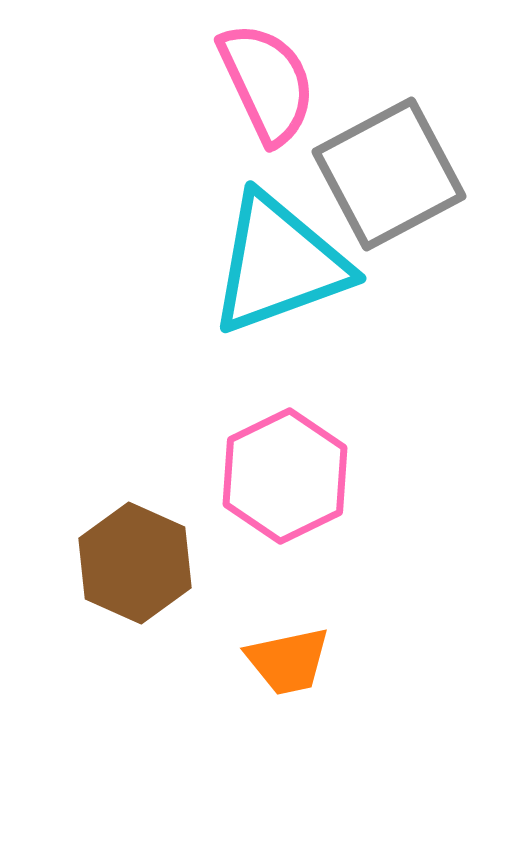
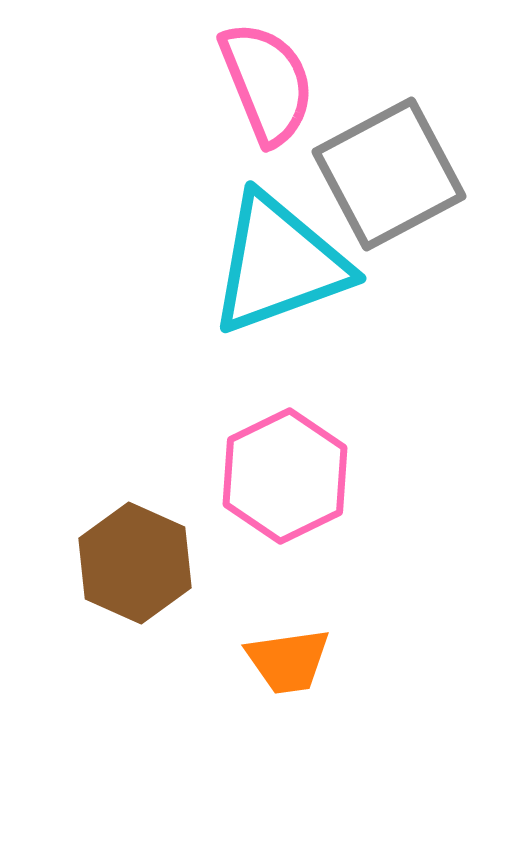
pink semicircle: rotated 3 degrees clockwise
orange trapezoid: rotated 4 degrees clockwise
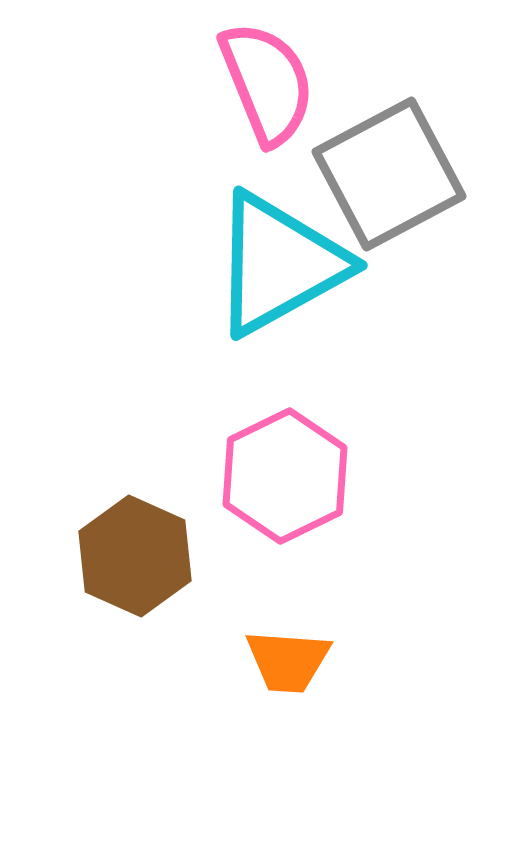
cyan triangle: rotated 9 degrees counterclockwise
brown hexagon: moved 7 px up
orange trapezoid: rotated 12 degrees clockwise
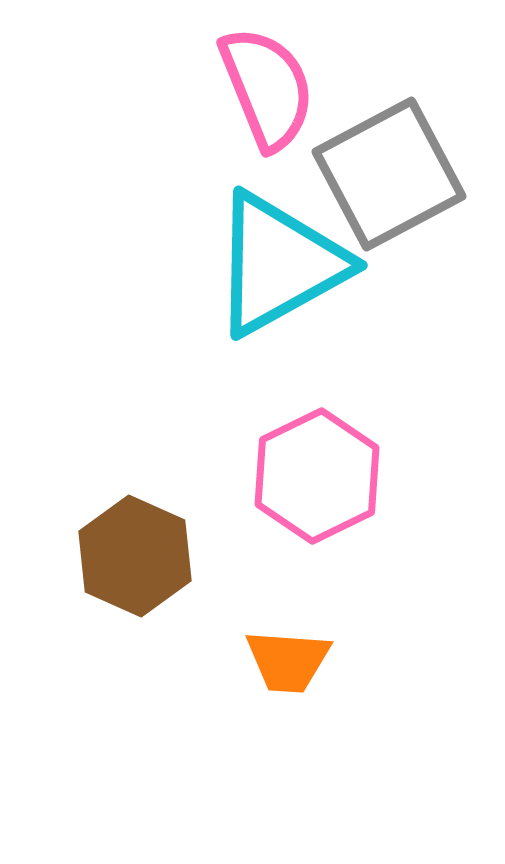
pink semicircle: moved 5 px down
pink hexagon: moved 32 px right
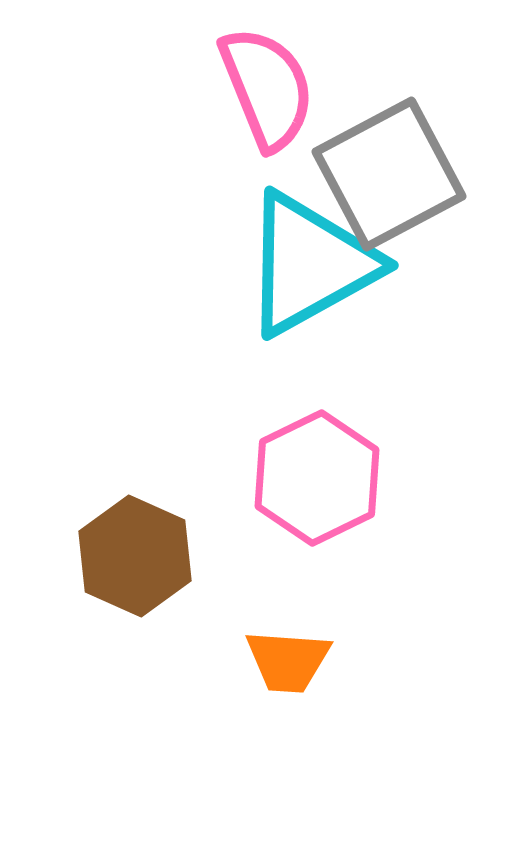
cyan triangle: moved 31 px right
pink hexagon: moved 2 px down
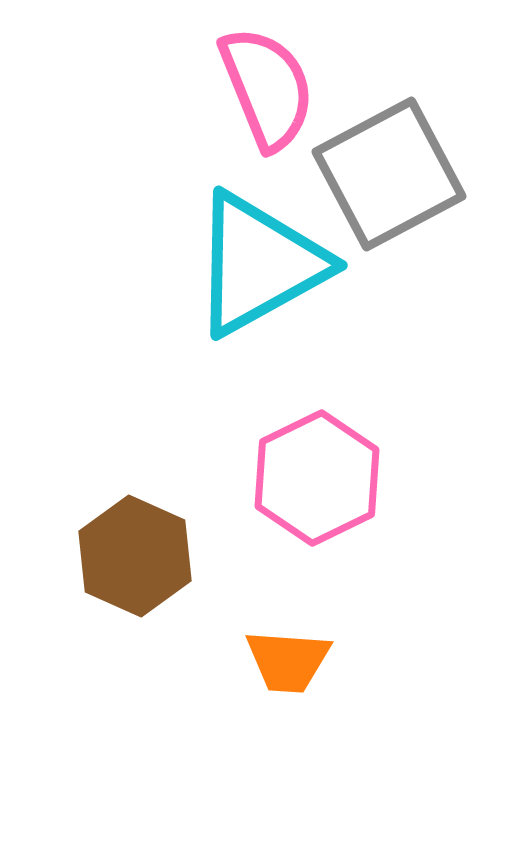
cyan triangle: moved 51 px left
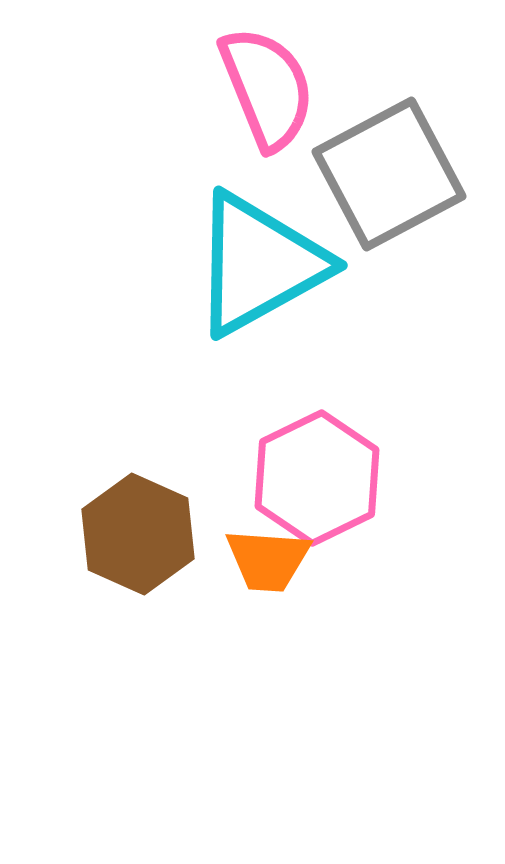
brown hexagon: moved 3 px right, 22 px up
orange trapezoid: moved 20 px left, 101 px up
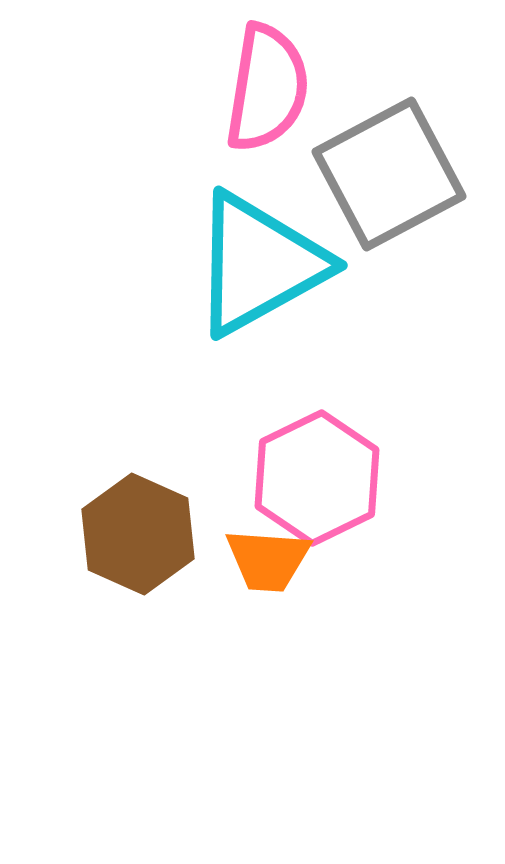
pink semicircle: rotated 31 degrees clockwise
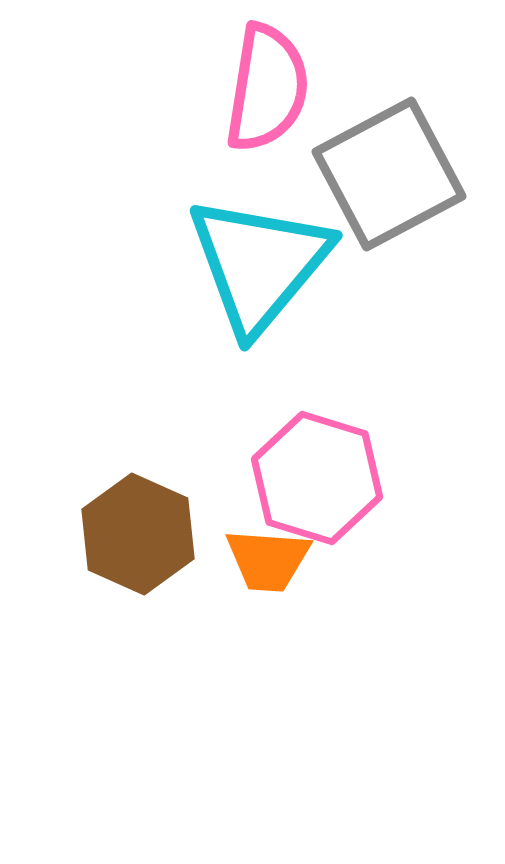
cyan triangle: rotated 21 degrees counterclockwise
pink hexagon: rotated 17 degrees counterclockwise
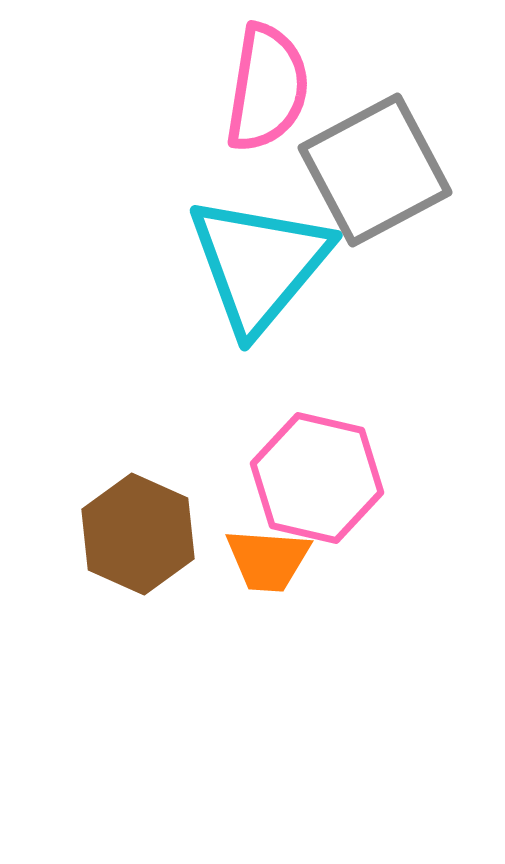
gray square: moved 14 px left, 4 px up
pink hexagon: rotated 4 degrees counterclockwise
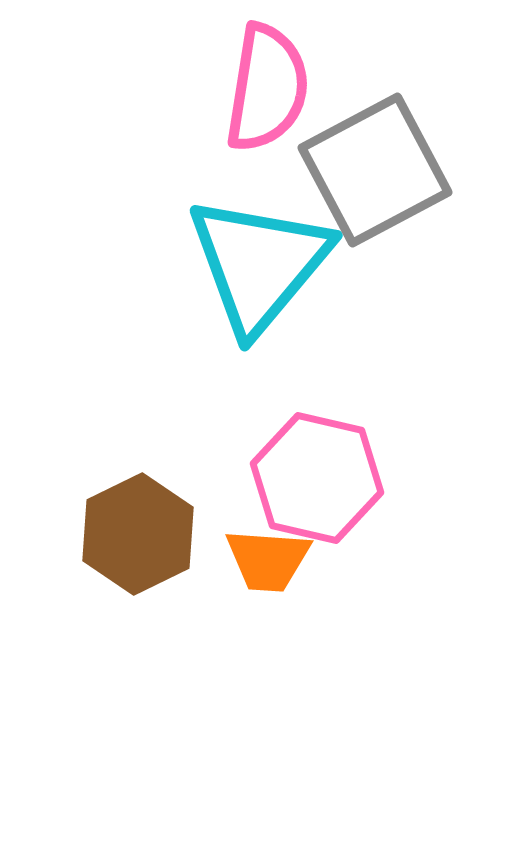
brown hexagon: rotated 10 degrees clockwise
